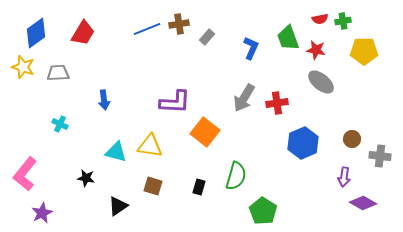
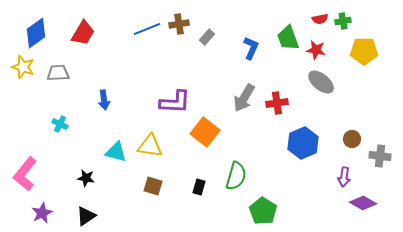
black triangle: moved 32 px left, 10 px down
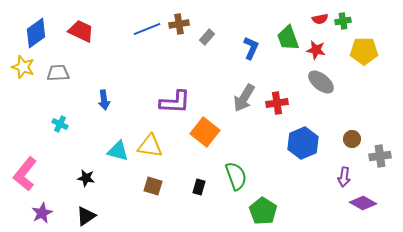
red trapezoid: moved 2 px left, 2 px up; rotated 96 degrees counterclockwise
cyan triangle: moved 2 px right, 1 px up
gray cross: rotated 15 degrees counterclockwise
green semicircle: rotated 36 degrees counterclockwise
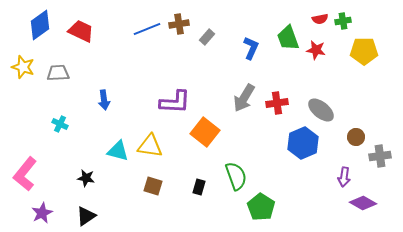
blue diamond: moved 4 px right, 8 px up
gray ellipse: moved 28 px down
brown circle: moved 4 px right, 2 px up
green pentagon: moved 2 px left, 4 px up
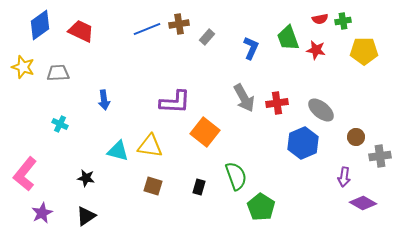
gray arrow: rotated 60 degrees counterclockwise
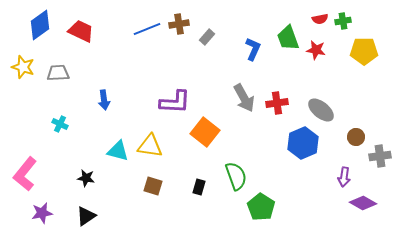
blue L-shape: moved 2 px right, 1 px down
purple star: rotated 15 degrees clockwise
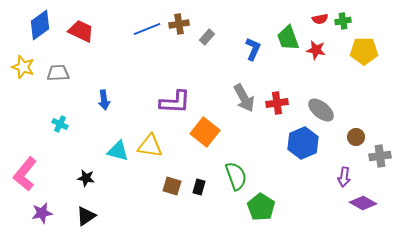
brown square: moved 19 px right
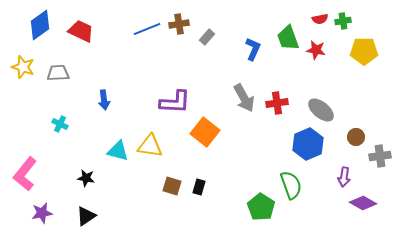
blue hexagon: moved 5 px right, 1 px down
green semicircle: moved 55 px right, 9 px down
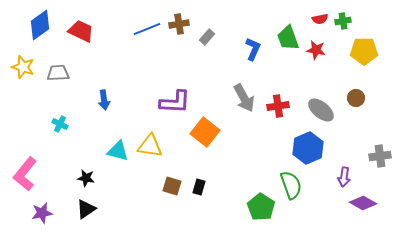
red cross: moved 1 px right, 3 px down
brown circle: moved 39 px up
blue hexagon: moved 4 px down
black triangle: moved 7 px up
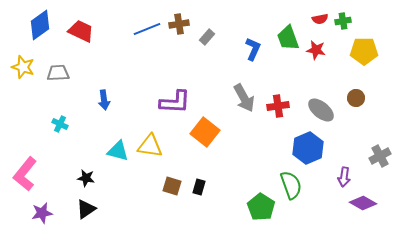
gray cross: rotated 20 degrees counterclockwise
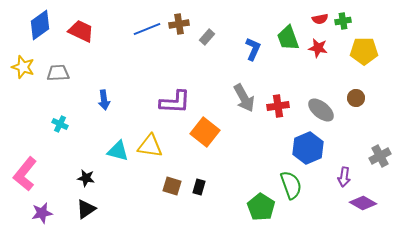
red star: moved 2 px right, 2 px up
